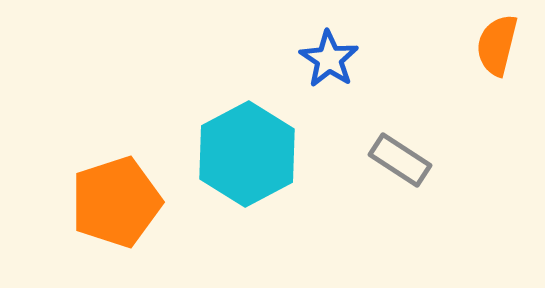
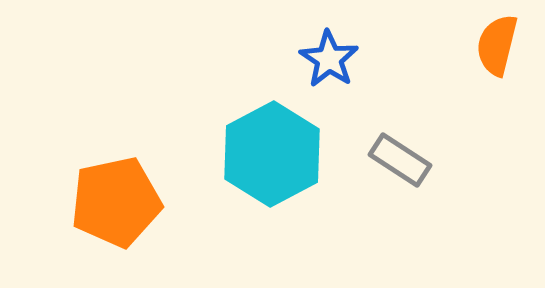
cyan hexagon: moved 25 px right
orange pentagon: rotated 6 degrees clockwise
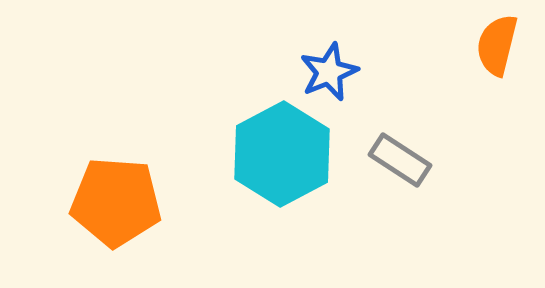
blue star: moved 13 px down; rotated 16 degrees clockwise
cyan hexagon: moved 10 px right
orange pentagon: rotated 16 degrees clockwise
